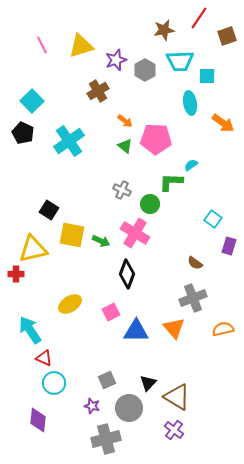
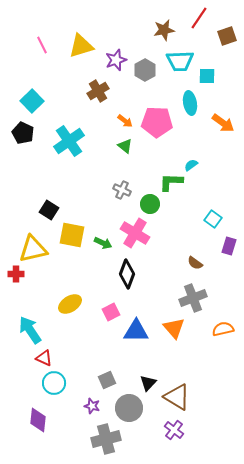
pink pentagon at (156, 139): moved 1 px right, 17 px up
green arrow at (101, 241): moved 2 px right, 2 px down
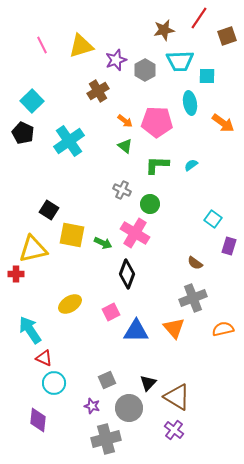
green L-shape at (171, 182): moved 14 px left, 17 px up
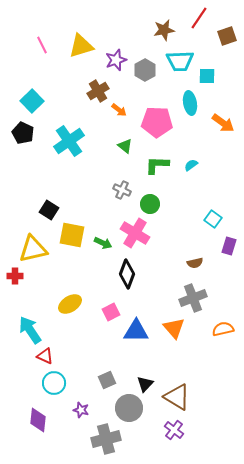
orange arrow at (125, 121): moved 6 px left, 11 px up
brown semicircle at (195, 263): rotated 49 degrees counterclockwise
red cross at (16, 274): moved 1 px left, 2 px down
red triangle at (44, 358): moved 1 px right, 2 px up
black triangle at (148, 383): moved 3 px left, 1 px down
purple star at (92, 406): moved 11 px left, 4 px down
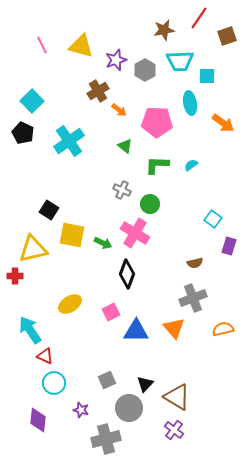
yellow triangle at (81, 46): rotated 32 degrees clockwise
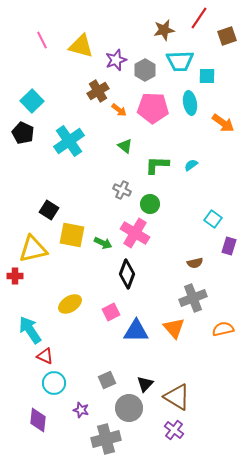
pink line at (42, 45): moved 5 px up
pink pentagon at (157, 122): moved 4 px left, 14 px up
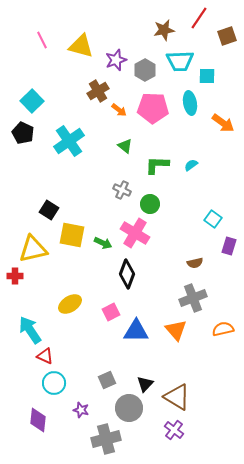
orange triangle at (174, 328): moved 2 px right, 2 px down
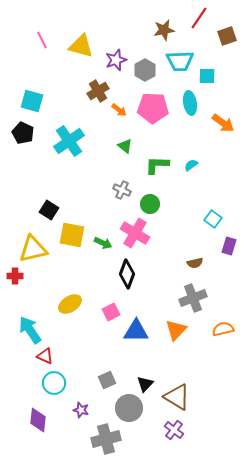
cyan square at (32, 101): rotated 30 degrees counterclockwise
orange triangle at (176, 330): rotated 25 degrees clockwise
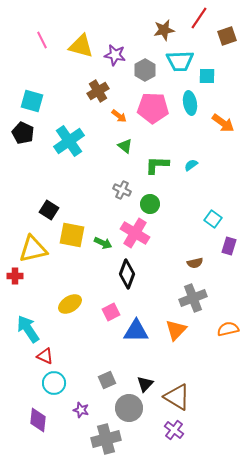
purple star at (116, 60): moved 1 px left, 5 px up; rotated 30 degrees clockwise
orange arrow at (119, 110): moved 6 px down
orange semicircle at (223, 329): moved 5 px right
cyan arrow at (30, 330): moved 2 px left, 1 px up
